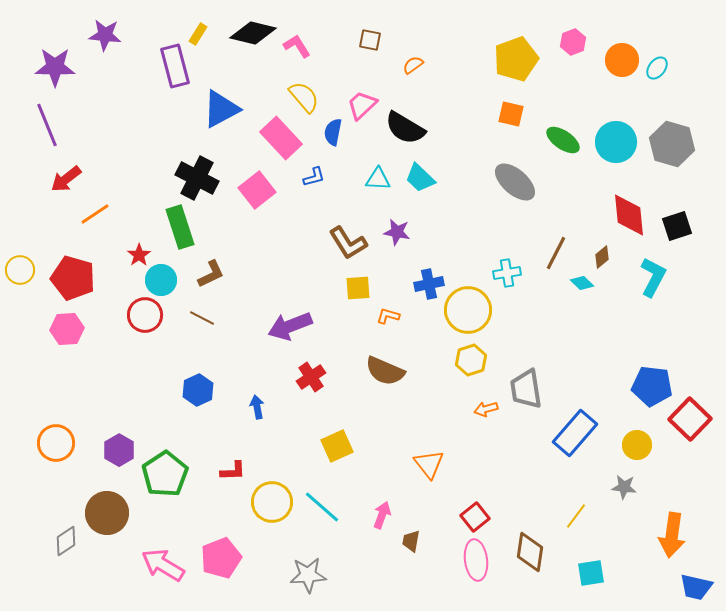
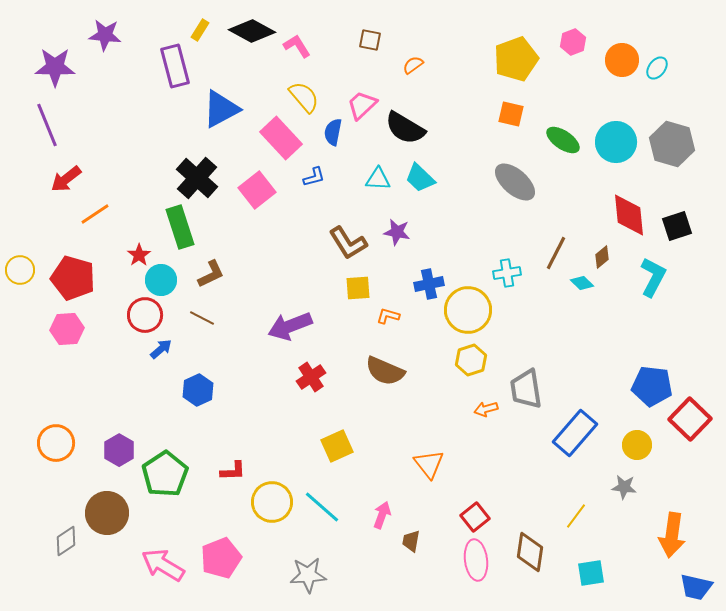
black diamond at (253, 33): moved 1 px left, 2 px up; rotated 15 degrees clockwise
yellow rectangle at (198, 34): moved 2 px right, 4 px up
black cross at (197, 178): rotated 15 degrees clockwise
blue arrow at (257, 407): moved 96 px left, 58 px up; rotated 60 degrees clockwise
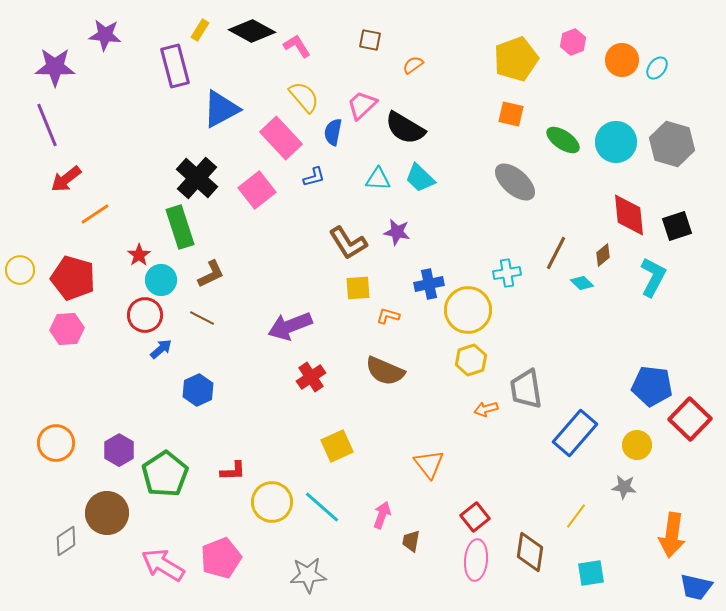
brown diamond at (602, 257): moved 1 px right, 2 px up
pink ellipse at (476, 560): rotated 12 degrees clockwise
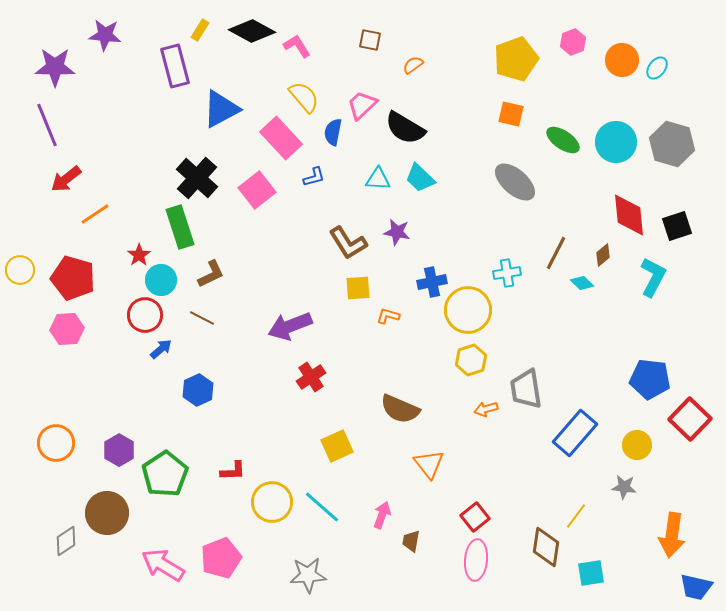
blue cross at (429, 284): moved 3 px right, 2 px up
brown semicircle at (385, 371): moved 15 px right, 38 px down
blue pentagon at (652, 386): moved 2 px left, 7 px up
brown diamond at (530, 552): moved 16 px right, 5 px up
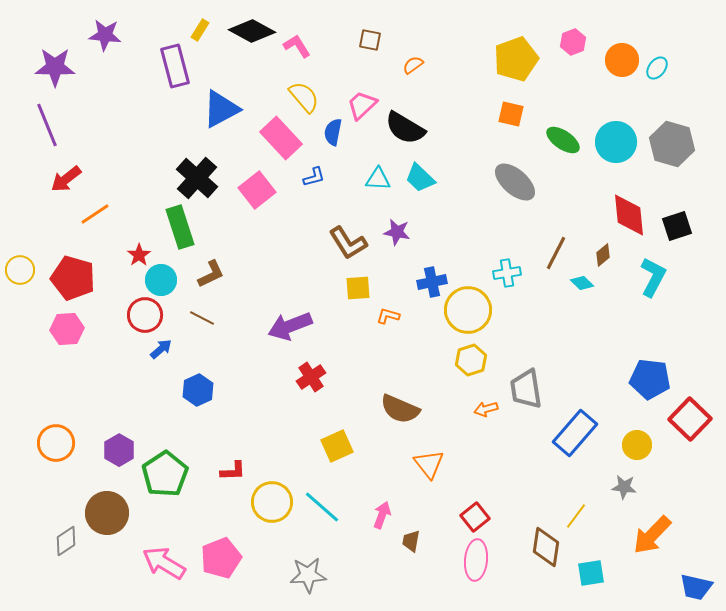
orange arrow at (672, 535): moved 20 px left; rotated 36 degrees clockwise
pink arrow at (163, 565): moved 1 px right, 2 px up
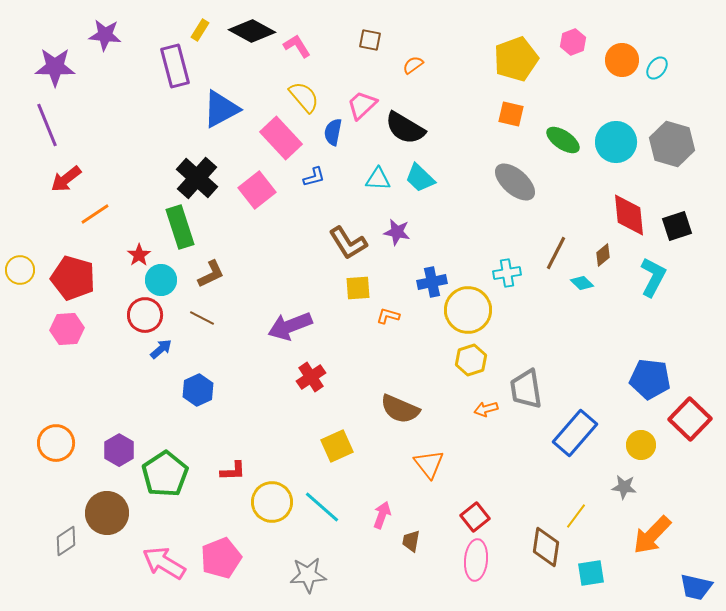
yellow circle at (637, 445): moved 4 px right
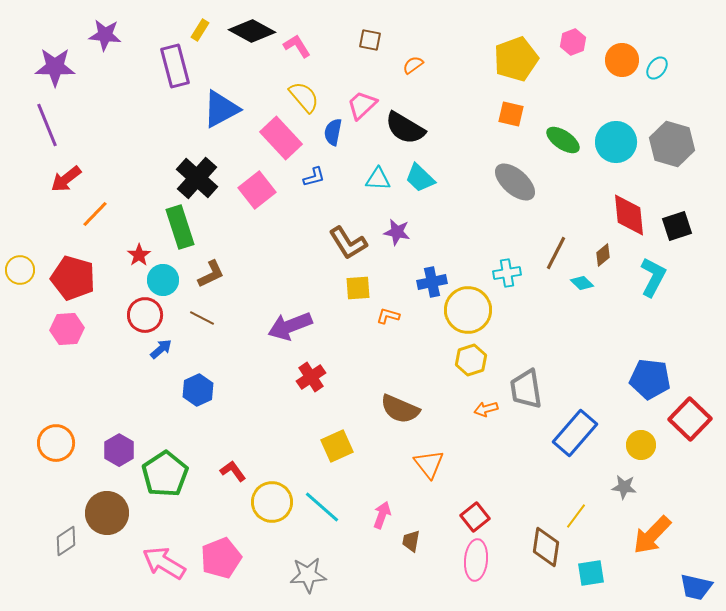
orange line at (95, 214): rotated 12 degrees counterclockwise
cyan circle at (161, 280): moved 2 px right
red L-shape at (233, 471): rotated 124 degrees counterclockwise
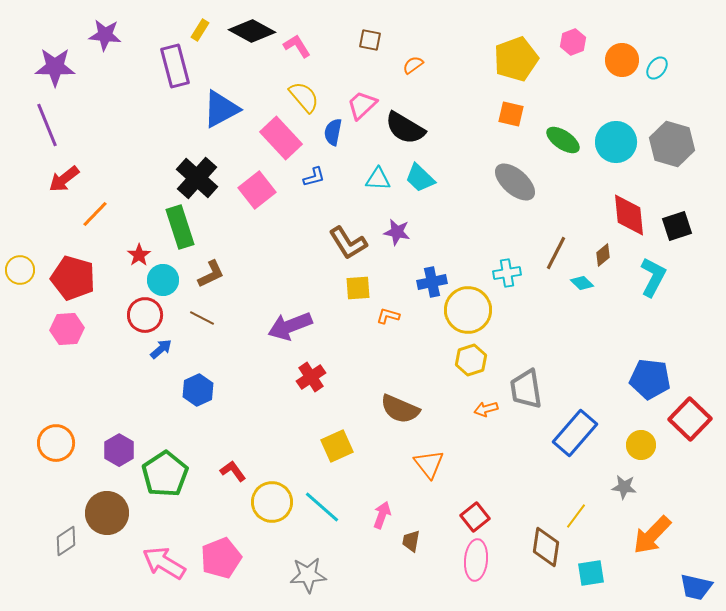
red arrow at (66, 179): moved 2 px left
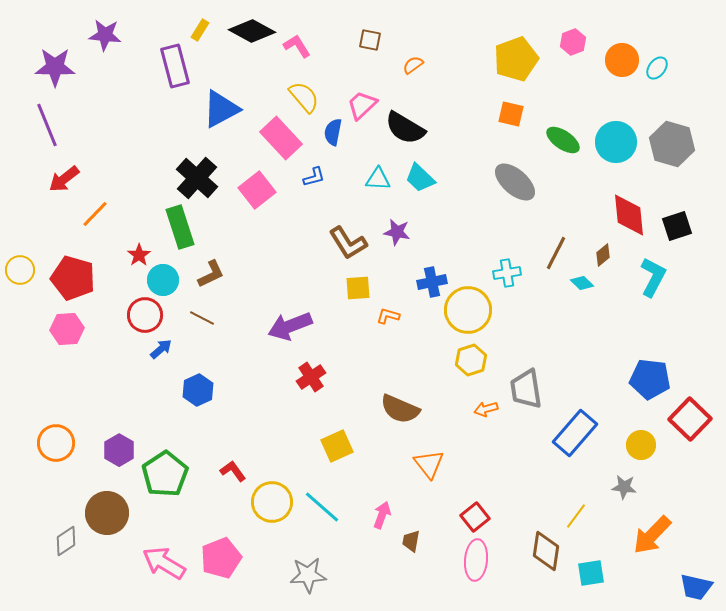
brown diamond at (546, 547): moved 4 px down
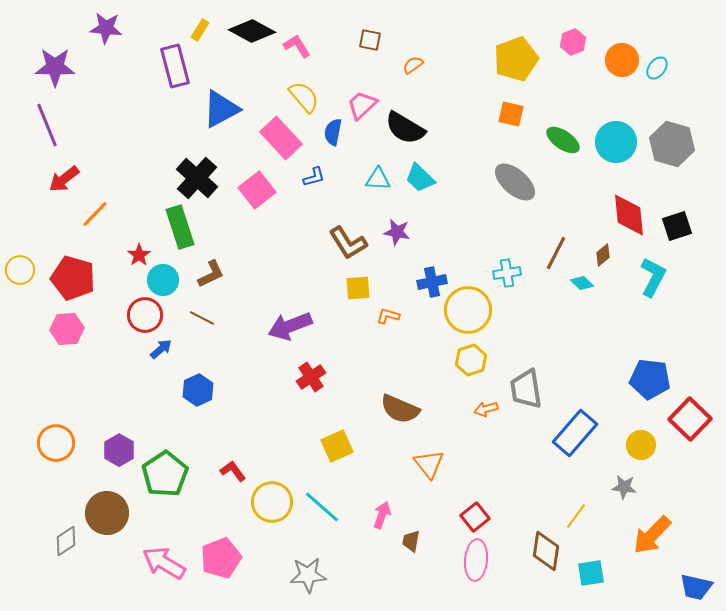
purple star at (105, 35): moved 1 px right, 7 px up
